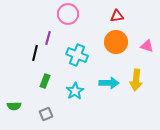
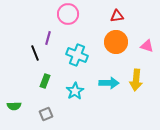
black line: rotated 35 degrees counterclockwise
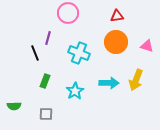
pink circle: moved 1 px up
cyan cross: moved 2 px right, 2 px up
yellow arrow: rotated 15 degrees clockwise
gray square: rotated 24 degrees clockwise
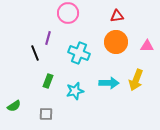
pink triangle: rotated 16 degrees counterclockwise
green rectangle: moved 3 px right
cyan star: rotated 18 degrees clockwise
green semicircle: rotated 32 degrees counterclockwise
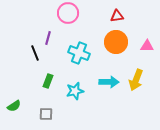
cyan arrow: moved 1 px up
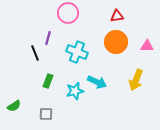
cyan cross: moved 2 px left, 1 px up
cyan arrow: moved 12 px left; rotated 24 degrees clockwise
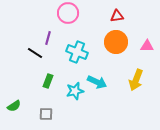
black line: rotated 35 degrees counterclockwise
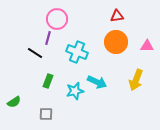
pink circle: moved 11 px left, 6 px down
green semicircle: moved 4 px up
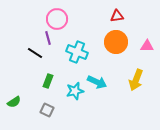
purple line: rotated 32 degrees counterclockwise
gray square: moved 1 px right, 4 px up; rotated 24 degrees clockwise
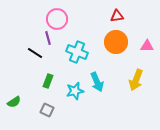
cyan arrow: rotated 42 degrees clockwise
